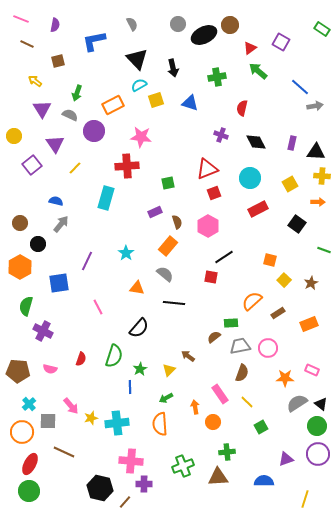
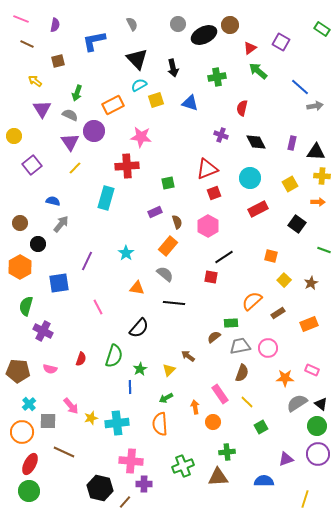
purple triangle at (55, 144): moved 15 px right, 2 px up
blue semicircle at (56, 201): moved 3 px left
orange square at (270, 260): moved 1 px right, 4 px up
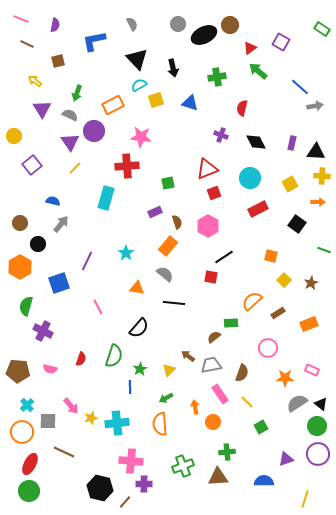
blue square at (59, 283): rotated 10 degrees counterclockwise
gray trapezoid at (240, 346): moved 29 px left, 19 px down
cyan cross at (29, 404): moved 2 px left, 1 px down
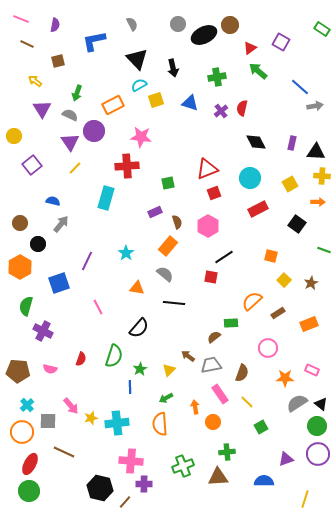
purple cross at (221, 135): moved 24 px up; rotated 32 degrees clockwise
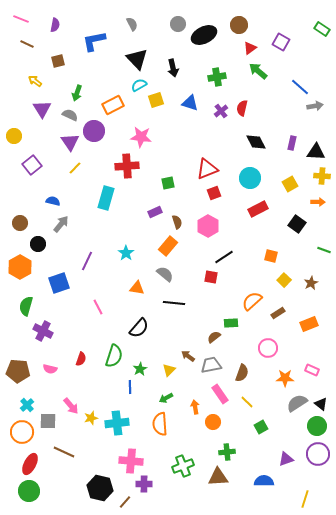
brown circle at (230, 25): moved 9 px right
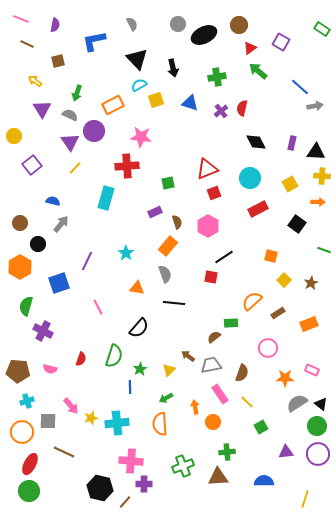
gray semicircle at (165, 274): rotated 30 degrees clockwise
cyan cross at (27, 405): moved 4 px up; rotated 24 degrees clockwise
purple triangle at (286, 459): moved 7 px up; rotated 14 degrees clockwise
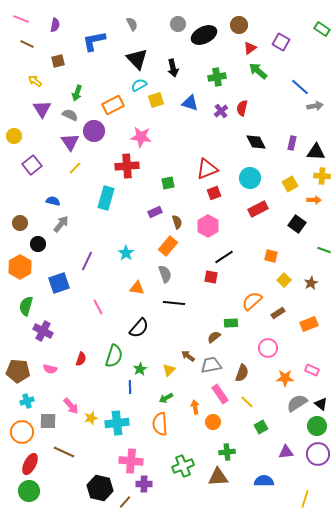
orange arrow at (318, 202): moved 4 px left, 2 px up
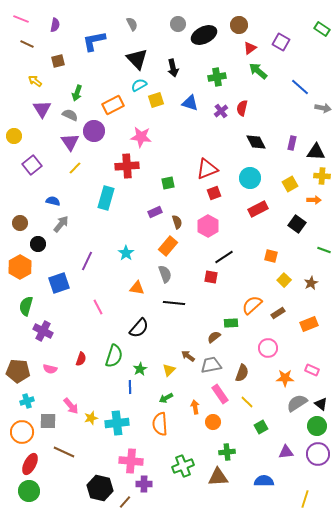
gray arrow at (315, 106): moved 8 px right, 2 px down; rotated 21 degrees clockwise
orange semicircle at (252, 301): moved 4 px down
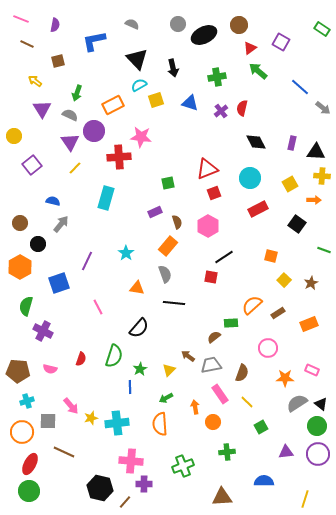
gray semicircle at (132, 24): rotated 40 degrees counterclockwise
gray arrow at (323, 108): rotated 28 degrees clockwise
red cross at (127, 166): moved 8 px left, 9 px up
brown triangle at (218, 477): moved 4 px right, 20 px down
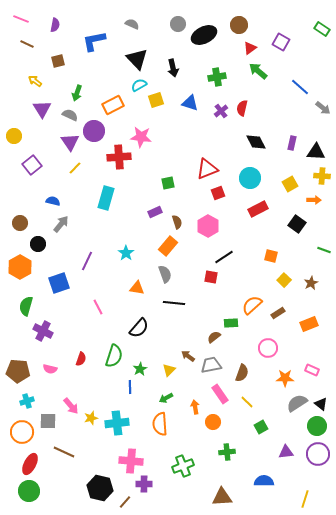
red square at (214, 193): moved 4 px right
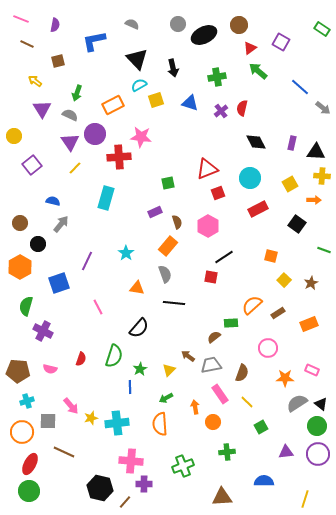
purple circle at (94, 131): moved 1 px right, 3 px down
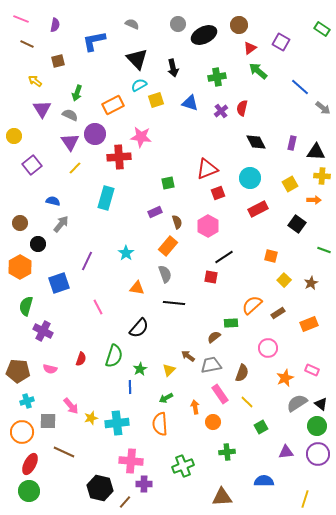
orange star at (285, 378): rotated 24 degrees counterclockwise
